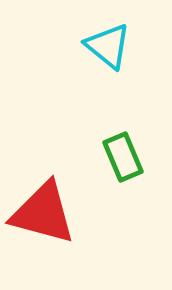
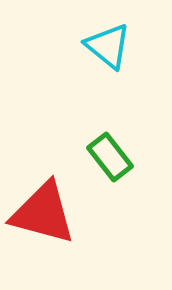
green rectangle: moved 13 px left; rotated 15 degrees counterclockwise
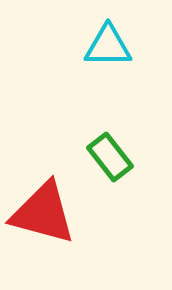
cyan triangle: rotated 39 degrees counterclockwise
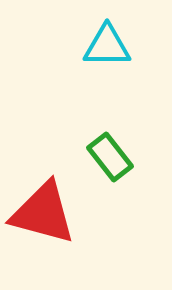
cyan triangle: moved 1 px left
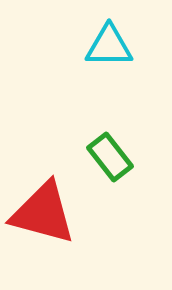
cyan triangle: moved 2 px right
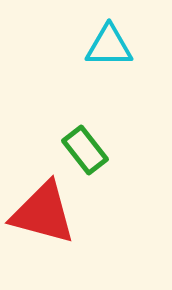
green rectangle: moved 25 px left, 7 px up
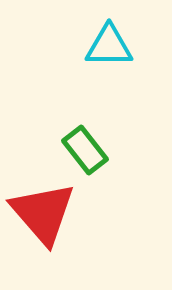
red triangle: rotated 34 degrees clockwise
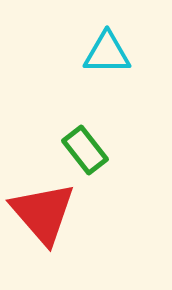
cyan triangle: moved 2 px left, 7 px down
